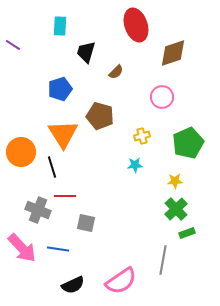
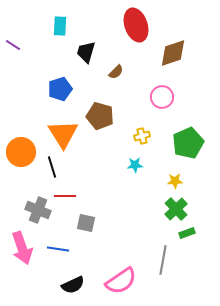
pink arrow: rotated 24 degrees clockwise
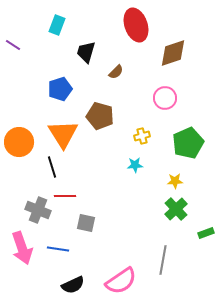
cyan rectangle: moved 3 px left, 1 px up; rotated 18 degrees clockwise
pink circle: moved 3 px right, 1 px down
orange circle: moved 2 px left, 10 px up
green rectangle: moved 19 px right
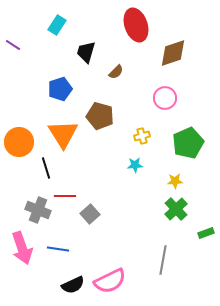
cyan rectangle: rotated 12 degrees clockwise
black line: moved 6 px left, 1 px down
gray square: moved 4 px right, 9 px up; rotated 36 degrees clockwise
pink semicircle: moved 11 px left; rotated 8 degrees clockwise
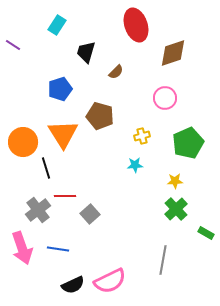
orange circle: moved 4 px right
gray cross: rotated 30 degrees clockwise
green rectangle: rotated 49 degrees clockwise
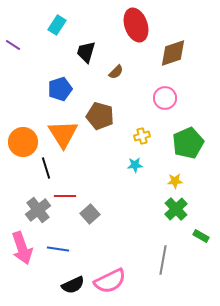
green rectangle: moved 5 px left, 3 px down
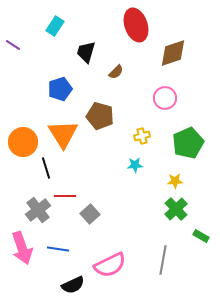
cyan rectangle: moved 2 px left, 1 px down
pink semicircle: moved 16 px up
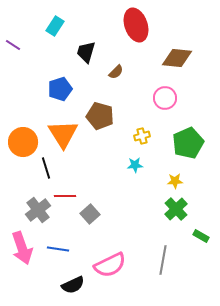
brown diamond: moved 4 px right, 5 px down; rotated 24 degrees clockwise
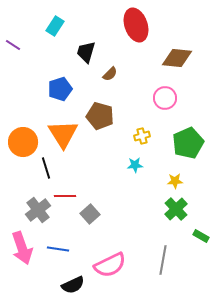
brown semicircle: moved 6 px left, 2 px down
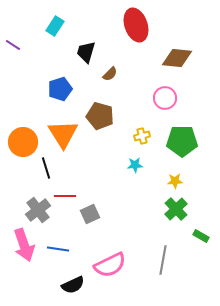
green pentagon: moved 6 px left, 2 px up; rotated 24 degrees clockwise
gray square: rotated 18 degrees clockwise
pink arrow: moved 2 px right, 3 px up
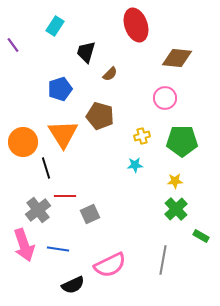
purple line: rotated 21 degrees clockwise
